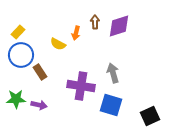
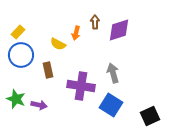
purple diamond: moved 4 px down
brown rectangle: moved 8 px right, 2 px up; rotated 21 degrees clockwise
green star: rotated 24 degrees clockwise
blue square: rotated 15 degrees clockwise
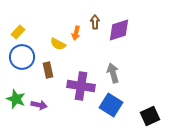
blue circle: moved 1 px right, 2 px down
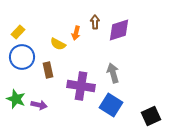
black square: moved 1 px right
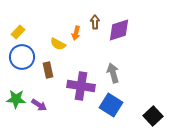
green star: rotated 18 degrees counterclockwise
purple arrow: rotated 21 degrees clockwise
black square: moved 2 px right; rotated 18 degrees counterclockwise
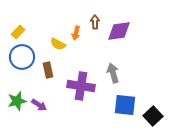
purple diamond: moved 1 px down; rotated 10 degrees clockwise
green star: moved 1 px right, 2 px down; rotated 18 degrees counterclockwise
blue square: moved 14 px right; rotated 25 degrees counterclockwise
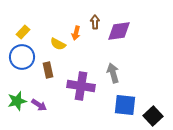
yellow rectangle: moved 5 px right
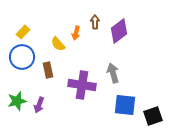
purple diamond: rotated 30 degrees counterclockwise
yellow semicircle: rotated 21 degrees clockwise
purple cross: moved 1 px right, 1 px up
purple arrow: rotated 77 degrees clockwise
black square: rotated 24 degrees clockwise
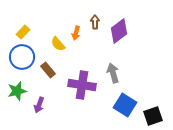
brown rectangle: rotated 28 degrees counterclockwise
green star: moved 10 px up
blue square: rotated 25 degrees clockwise
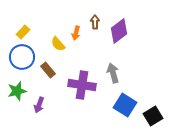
black square: rotated 12 degrees counterclockwise
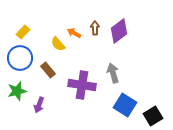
brown arrow: moved 6 px down
orange arrow: moved 2 px left; rotated 104 degrees clockwise
blue circle: moved 2 px left, 1 px down
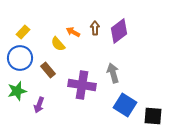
orange arrow: moved 1 px left, 1 px up
black square: rotated 36 degrees clockwise
